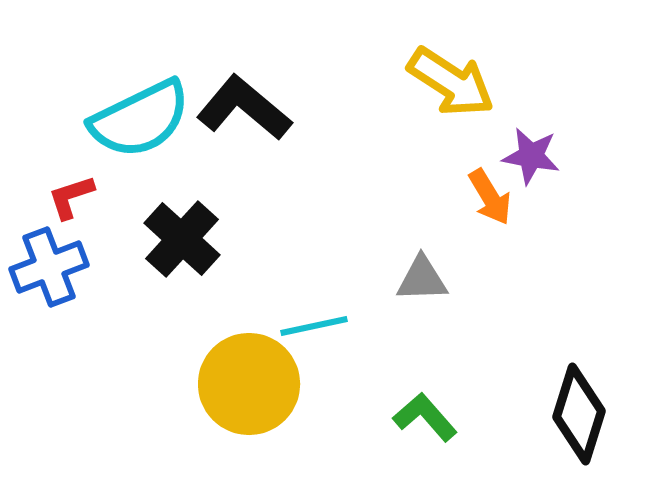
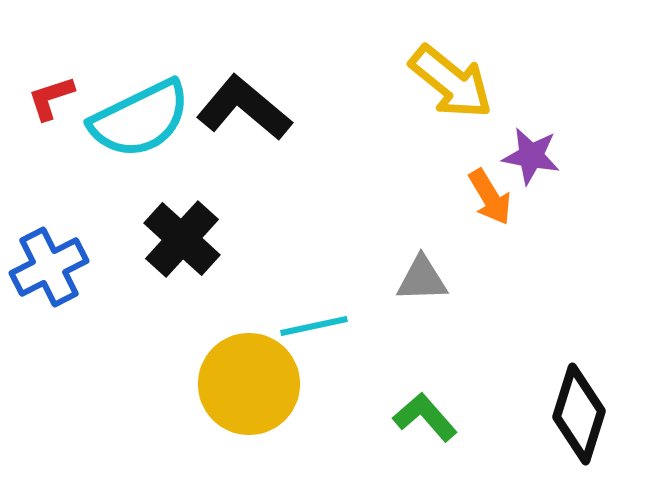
yellow arrow: rotated 6 degrees clockwise
red L-shape: moved 20 px left, 99 px up
blue cross: rotated 6 degrees counterclockwise
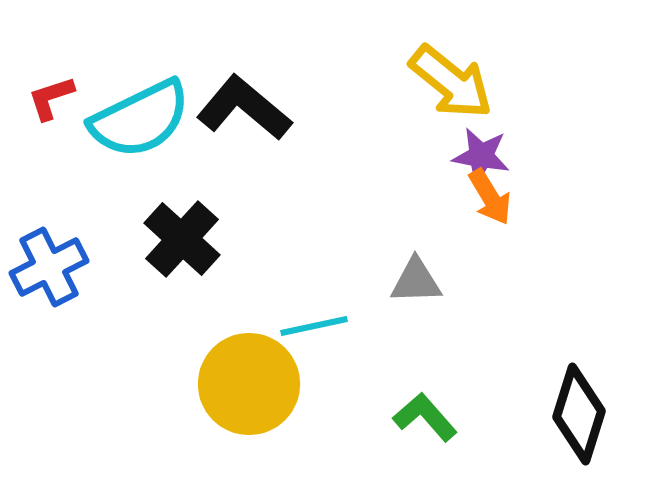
purple star: moved 50 px left
gray triangle: moved 6 px left, 2 px down
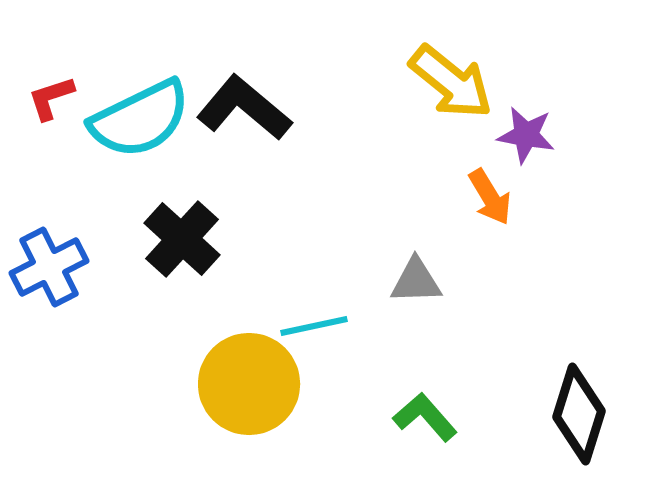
purple star: moved 45 px right, 21 px up
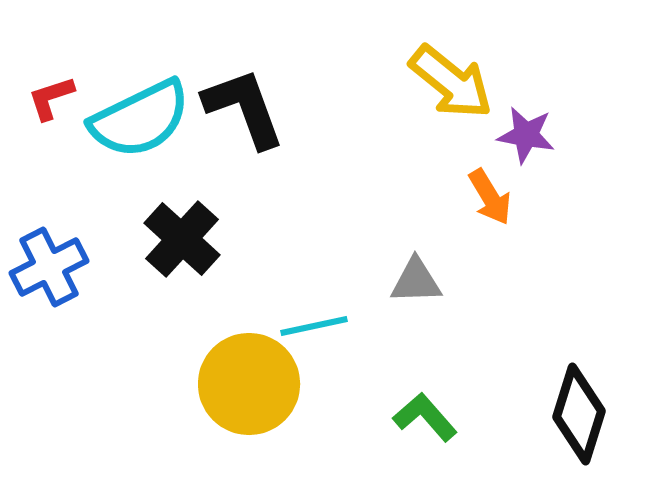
black L-shape: rotated 30 degrees clockwise
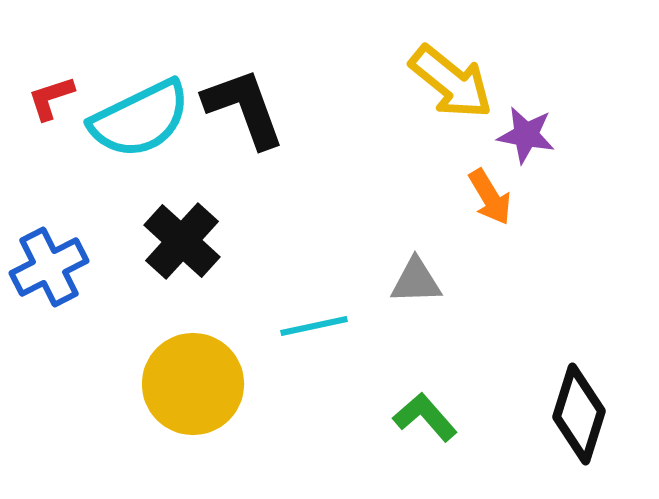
black cross: moved 2 px down
yellow circle: moved 56 px left
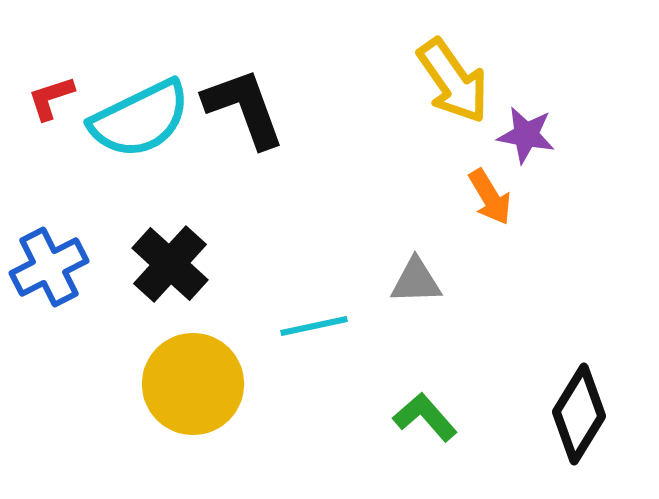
yellow arrow: moved 2 px right, 1 px up; rotated 16 degrees clockwise
black cross: moved 12 px left, 23 px down
black diamond: rotated 14 degrees clockwise
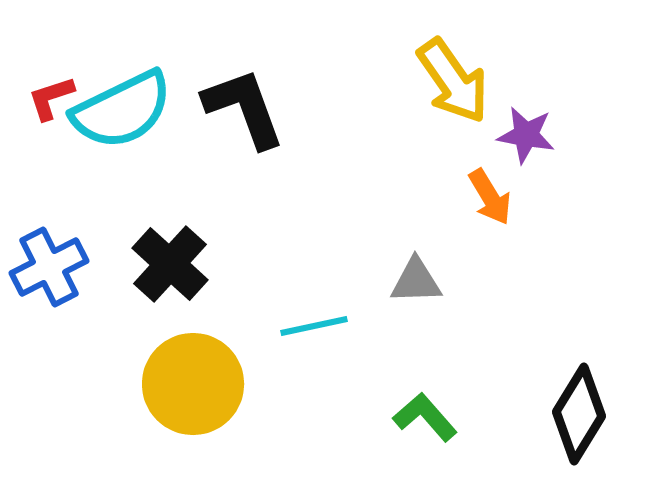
cyan semicircle: moved 18 px left, 9 px up
